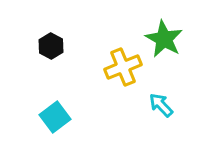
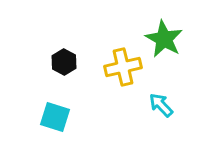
black hexagon: moved 13 px right, 16 px down
yellow cross: rotated 9 degrees clockwise
cyan square: rotated 36 degrees counterclockwise
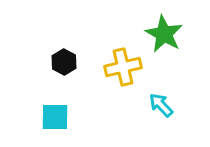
green star: moved 5 px up
cyan square: rotated 16 degrees counterclockwise
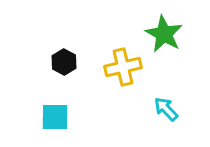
cyan arrow: moved 5 px right, 4 px down
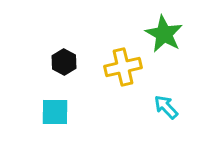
cyan arrow: moved 2 px up
cyan square: moved 5 px up
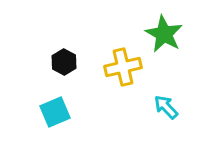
cyan square: rotated 24 degrees counterclockwise
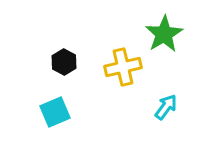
green star: rotated 12 degrees clockwise
cyan arrow: rotated 80 degrees clockwise
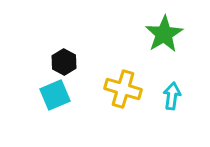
yellow cross: moved 22 px down; rotated 30 degrees clockwise
cyan arrow: moved 6 px right, 11 px up; rotated 28 degrees counterclockwise
cyan square: moved 17 px up
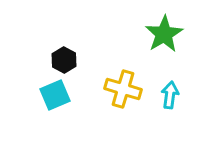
black hexagon: moved 2 px up
cyan arrow: moved 2 px left, 1 px up
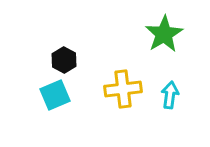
yellow cross: rotated 24 degrees counterclockwise
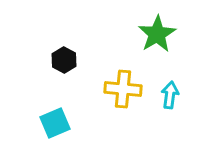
green star: moved 7 px left
yellow cross: rotated 12 degrees clockwise
cyan square: moved 28 px down
